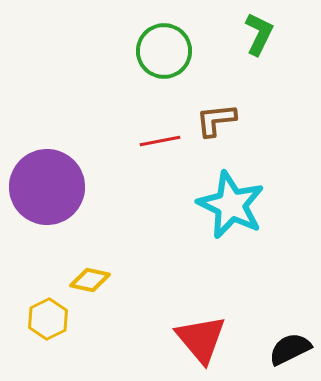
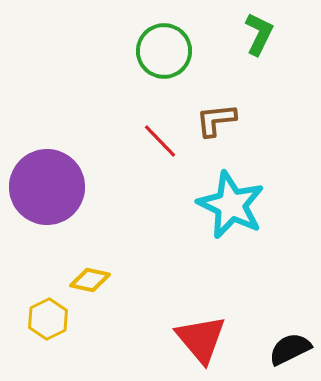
red line: rotated 57 degrees clockwise
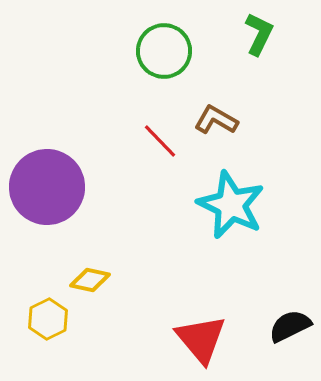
brown L-shape: rotated 36 degrees clockwise
black semicircle: moved 23 px up
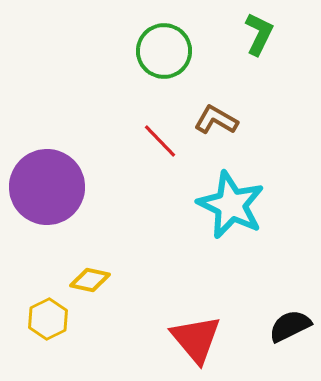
red triangle: moved 5 px left
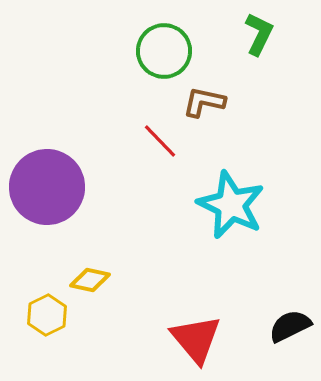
brown L-shape: moved 12 px left, 18 px up; rotated 18 degrees counterclockwise
yellow hexagon: moved 1 px left, 4 px up
